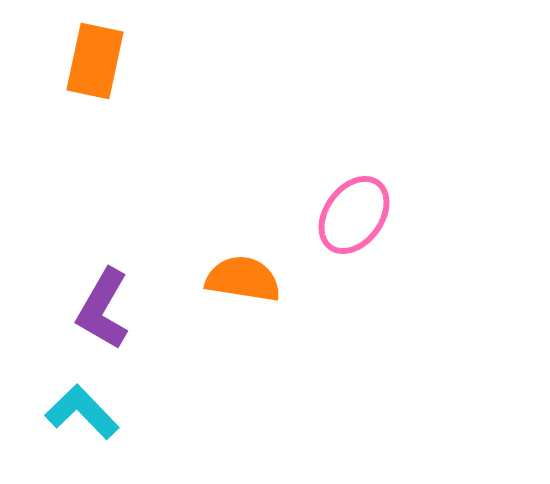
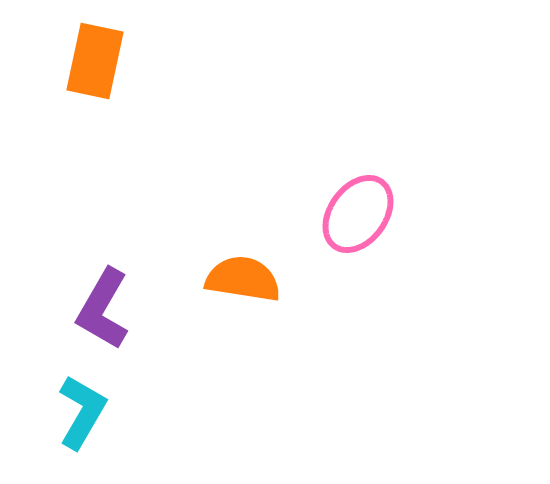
pink ellipse: moved 4 px right, 1 px up
cyan L-shape: rotated 74 degrees clockwise
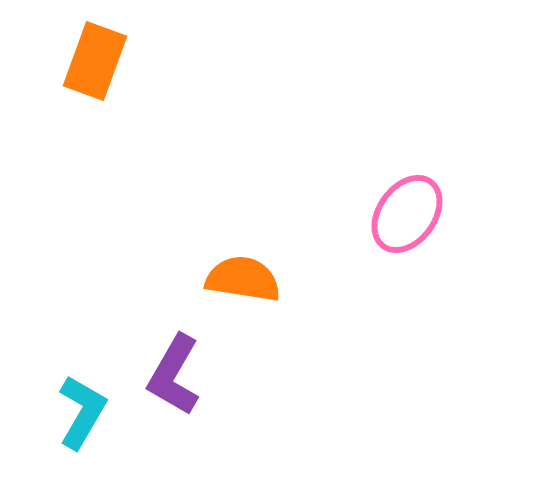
orange rectangle: rotated 8 degrees clockwise
pink ellipse: moved 49 px right
purple L-shape: moved 71 px right, 66 px down
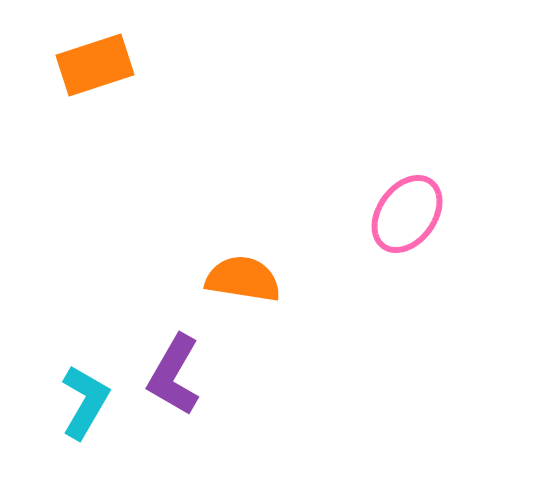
orange rectangle: moved 4 px down; rotated 52 degrees clockwise
cyan L-shape: moved 3 px right, 10 px up
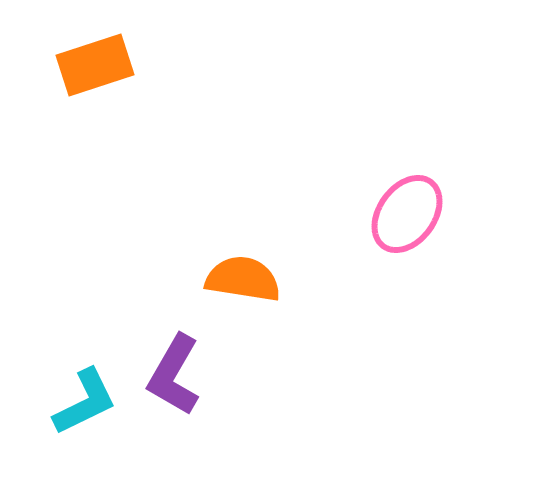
cyan L-shape: rotated 34 degrees clockwise
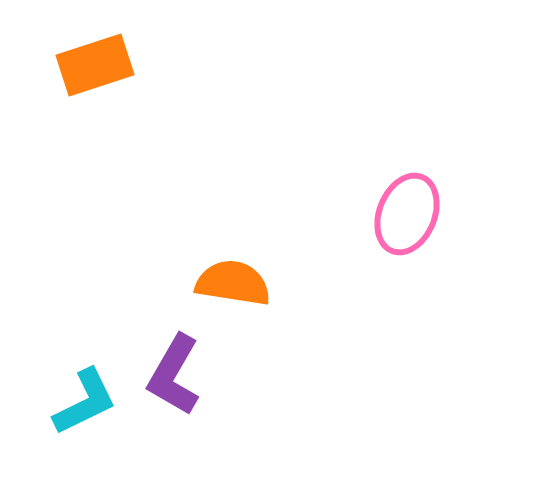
pink ellipse: rotated 14 degrees counterclockwise
orange semicircle: moved 10 px left, 4 px down
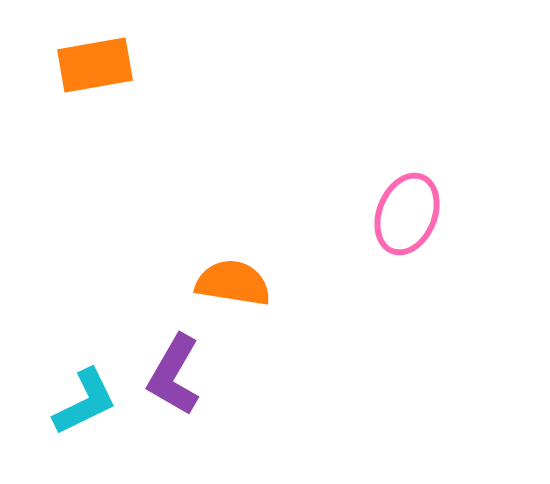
orange rectangle: rotated 8 degrees clockwise
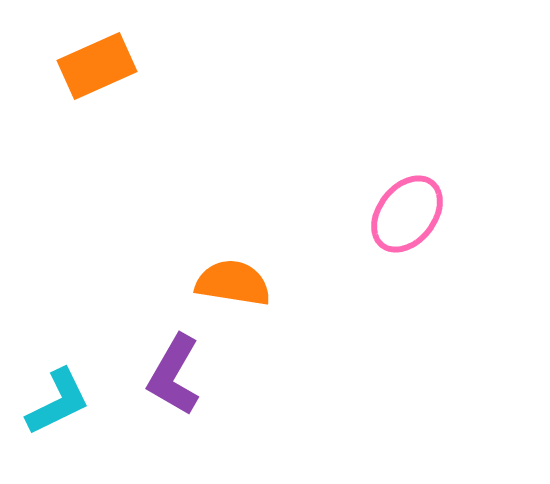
orange rectangle: moved 2 px right, 1 px down; rotated 14 degrees counterclockwise
pink ellipse: rotated 16 degrees clockwise
cyan L-shape: moved 27 px left
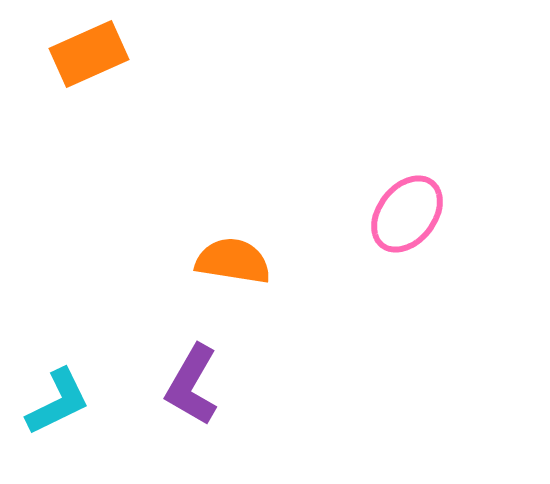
orange rectangle: moved 8 px left, 12 px up
orange semicircle: moved 22 px up
purple L-shape: moved 18 px right, 10 px down
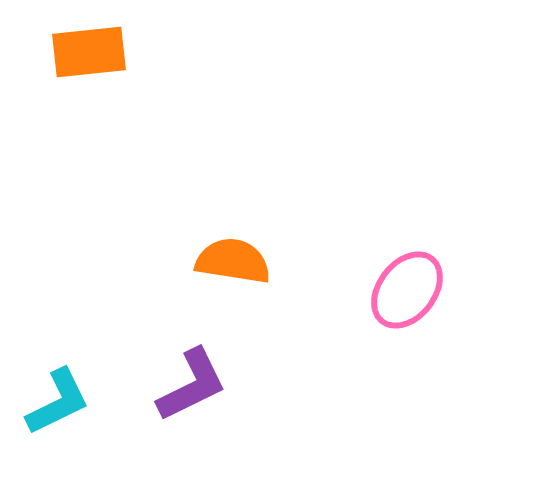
orange rectangle: moved 2 px up; rotated 18 degrees clockwise
pink ellipse: moved 76 px down
purple L-shape: rotated 146 degrees counterclockwise
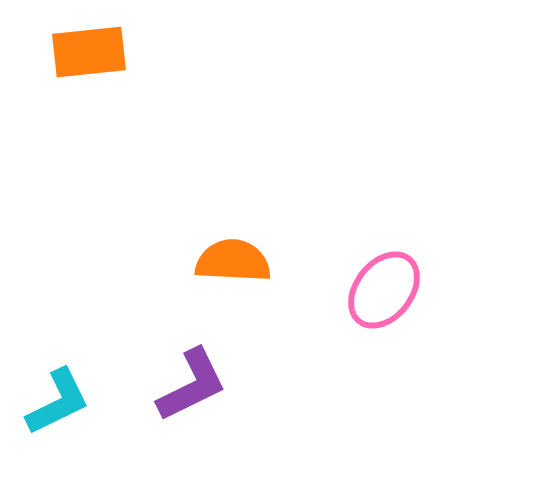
orange semicircle: rotated 6 degrees counterclockwise
pink ellipse: moved 23 px left
